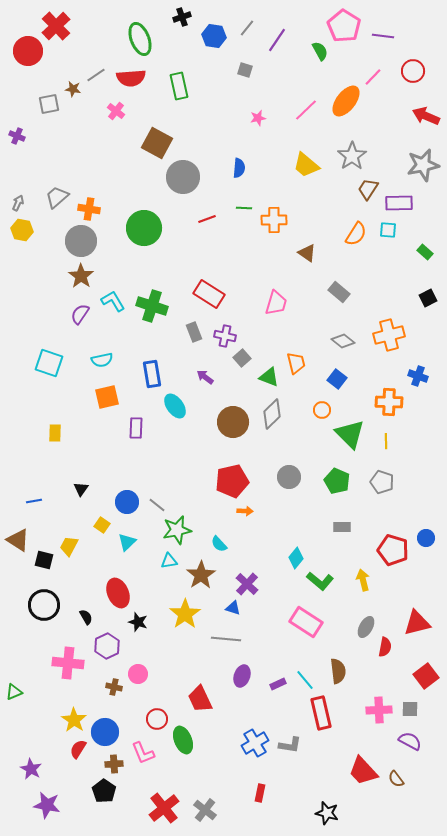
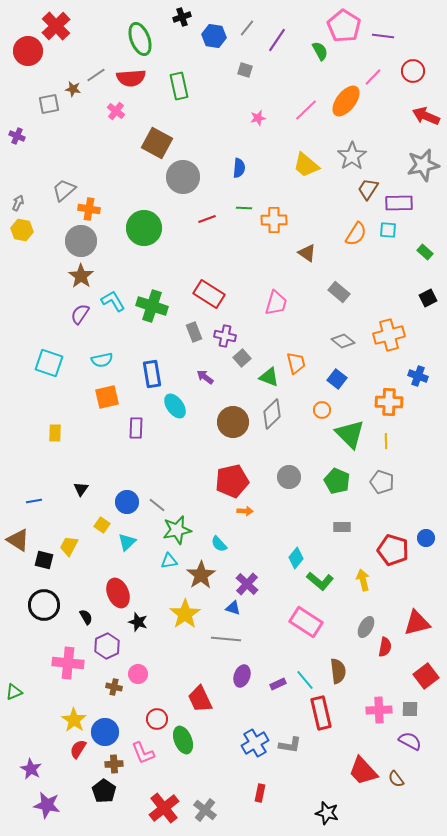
gray trapezoid at (57, 197): moved 7 px right, 7 px up
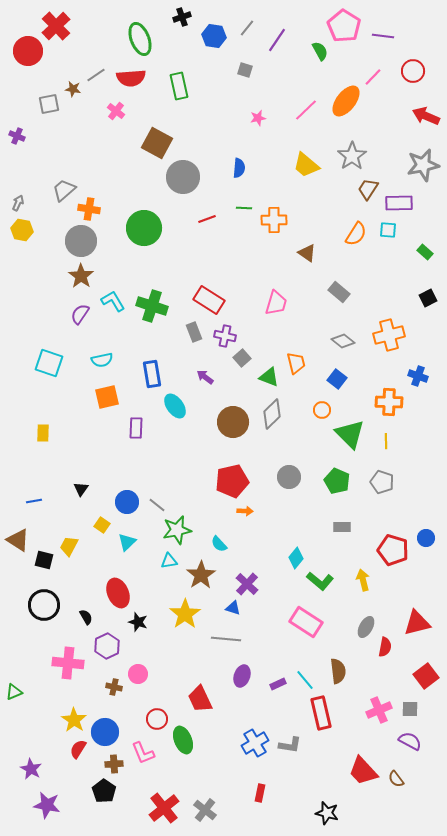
red rectangle at (209, 294): moved 6 px down
yellow rectangle at (55, 433): moved 12 px left
pink cross at (379, 710): rotated 20 degrees counterclockwise
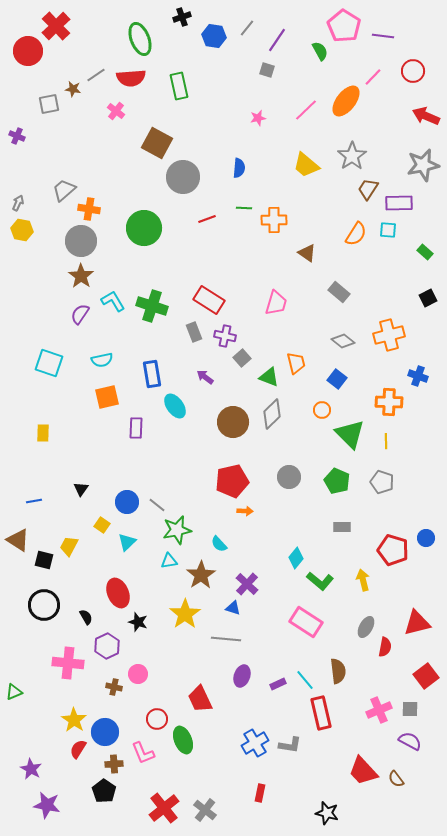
gray square at (245, 70): moved 22 px right
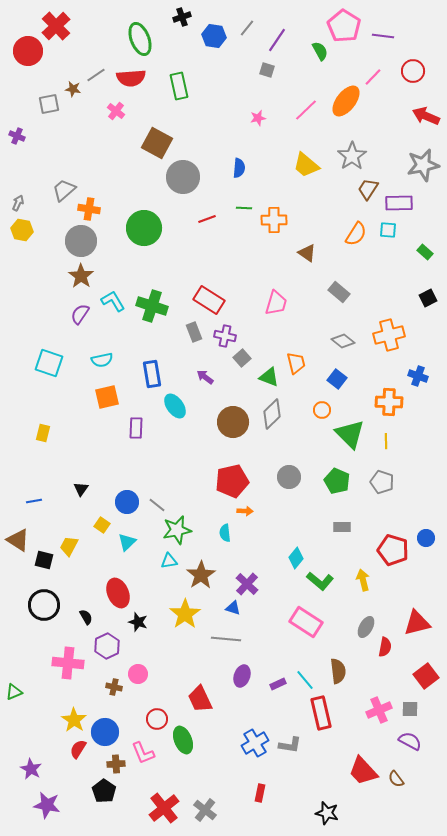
yellow rectangle at (43, 433): rotated 12 degrees clockwise
cyan semicircle at (219, 544): moved 6 px right, 11 px up; rotated 36 degrees clockwise
brown cross at (114, 764): moved 2 px right
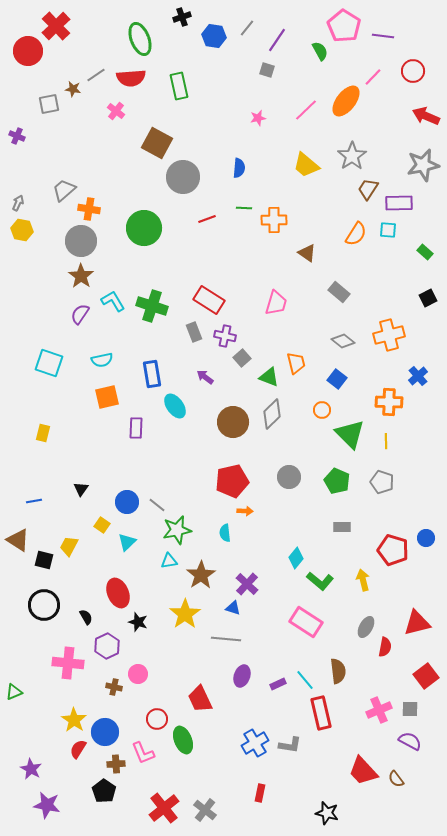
blue cross at (418, 376): rotated 30 degrees clockwise
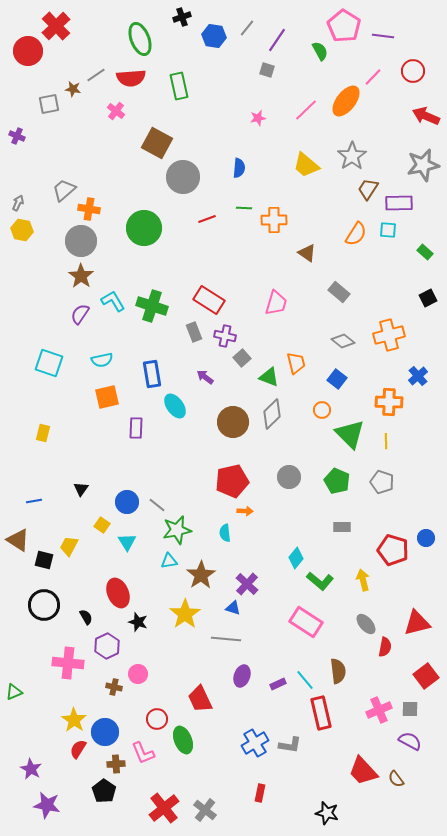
cyan triangle at (127, 542): rotated 18 degrees counterclockwise
gray ellipse at (366, 627): moved 3 px up; rotated 70 degrees counterclockwise
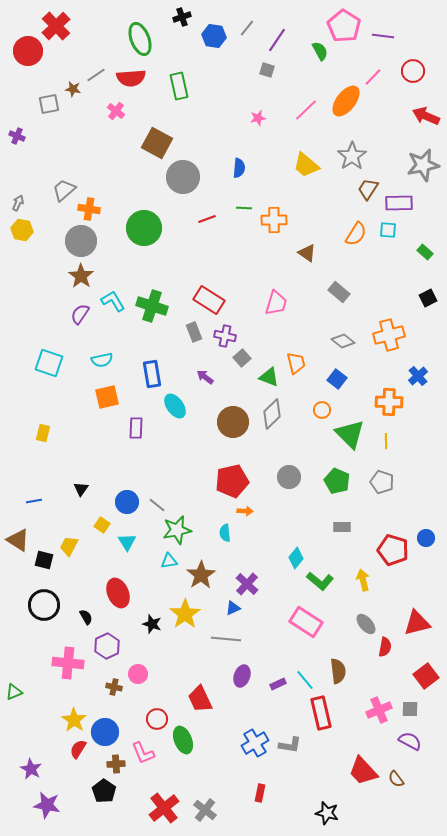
blue triangle at (233, 608): rotated 42 degrees counterclockwise
black star at (138, 622): moved 14 px right, 2 px down
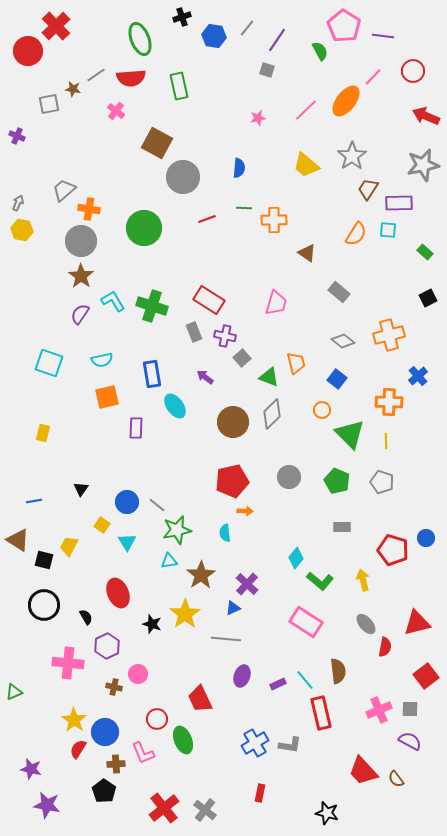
purple star at (31, 769): rotated 15 degrees counterclockwise
